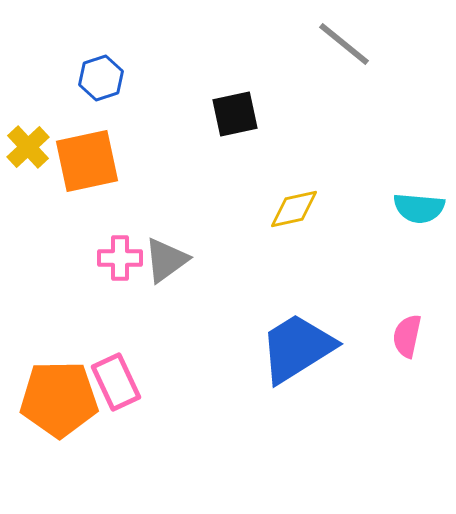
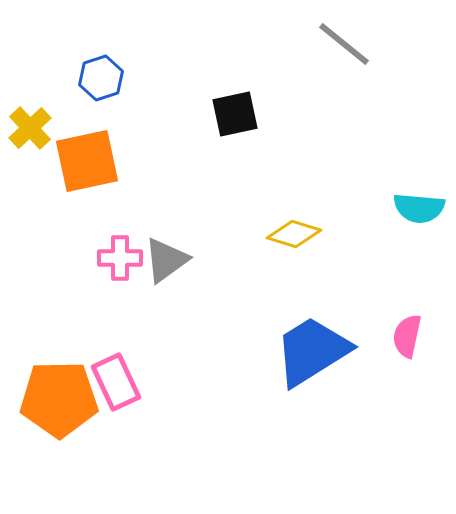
yellow cross: moved 2 px right, 19 px up
yellow diamond: moved 25 px down; rotated 30 degrees clockwise
blue trapezoid: moved 15 px right, 3 px down
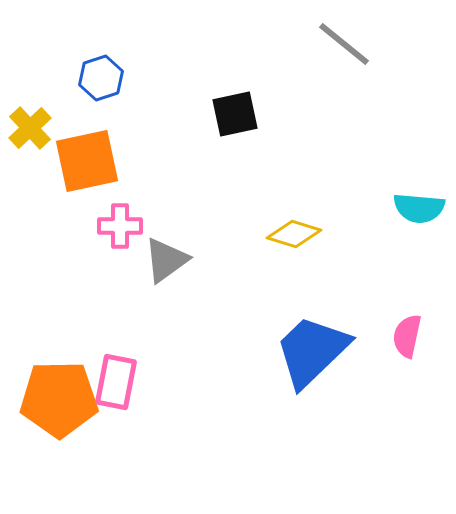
pink cross: moved 32 px up
blue trapezoid: rotated 12 degrees counterclockwise
pink rectangle: rotated 36 degrees clockwise
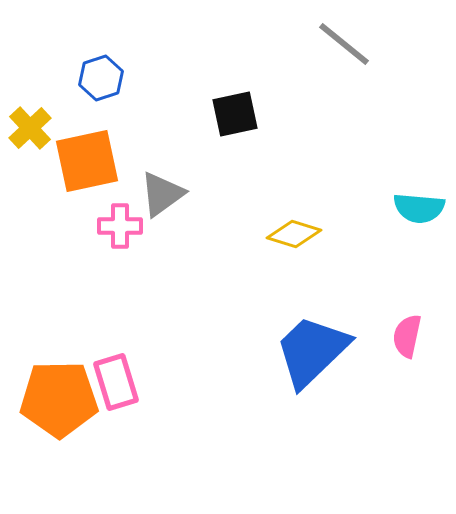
gray triangle: moved 4 px left, 66 px up
pink rectangle: rotated 28 degrees counterclockwise
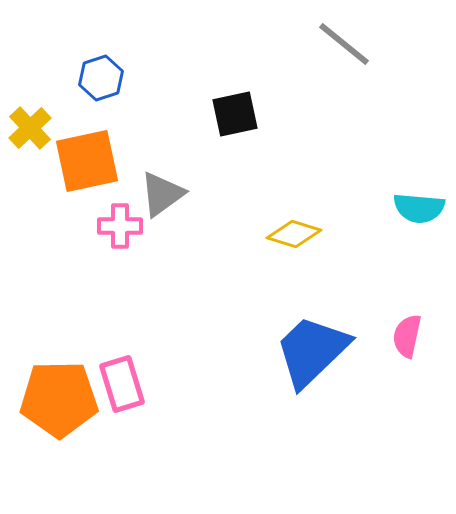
pink rectangle: moved 6 px right, 2 px down
